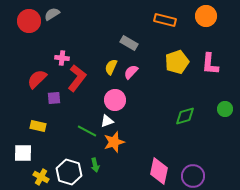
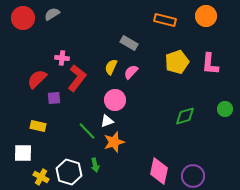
red circle: moved 6 px left, 3 px up
green line: rotated 18 degrees clockwise
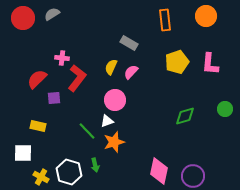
orange rectangle: rotated 70 degrees clockwise
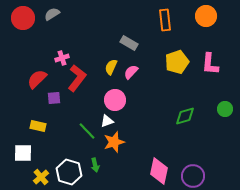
pink cross: rotated 24 degrees counterclockwise
yellow cross: rotated 21 degrees clockwise
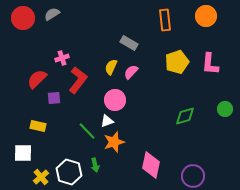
red L-shape: moved 1 px right, 2 px down
pink diamond: moved 8 px left, 6 px up
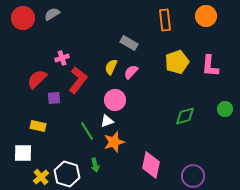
pink L-shape: moved 2 px down
green line: rotated 12 degrees clockwise
white hexagon: moved 2 px left, 2 px down
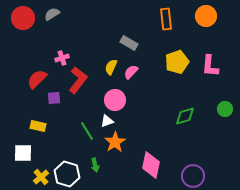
orange rectangle: moved 1 px right, 1 px up
orange star: moved 1 px right; rotated 15 degrees counterclockwise
